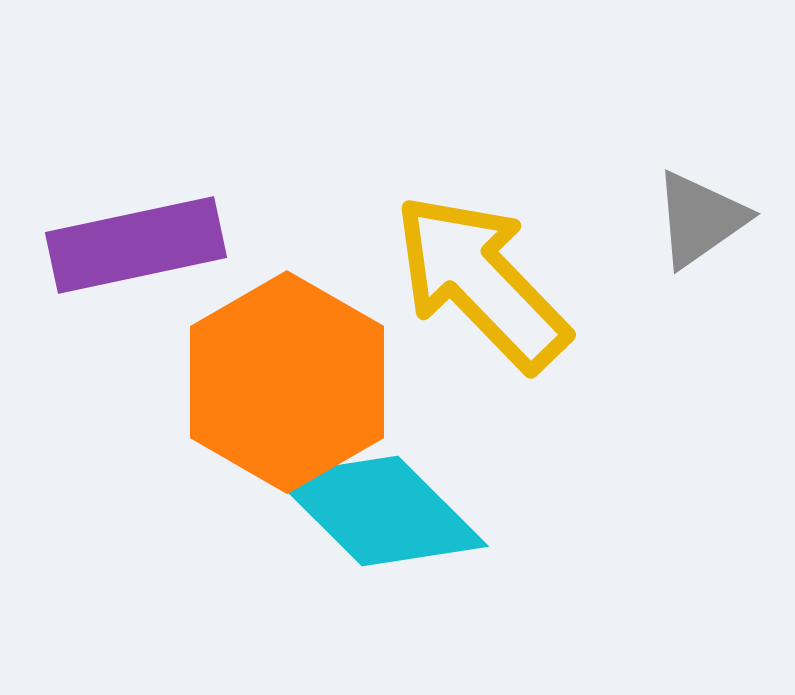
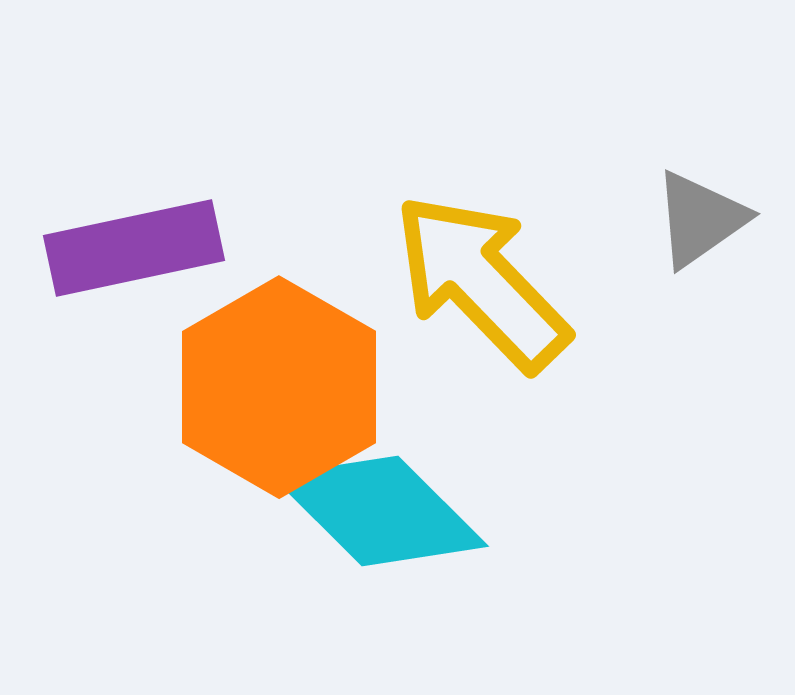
purple rectangle: moved 2 px left, 3 px down
orange hexagon: moved 8 px left, 5 px down
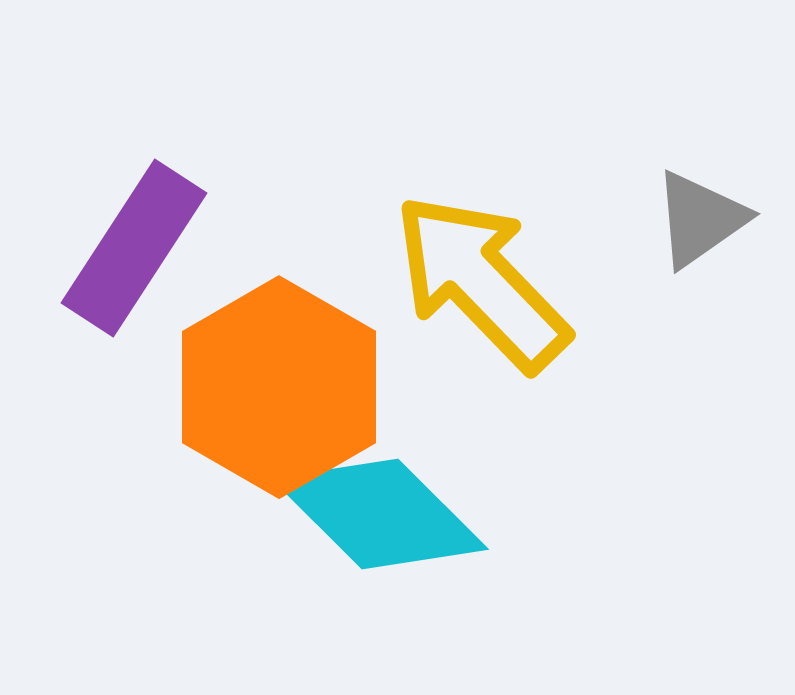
purple rectangle: rotated 45 degrees counterclockwise
cyan diamond: moved 3 px down
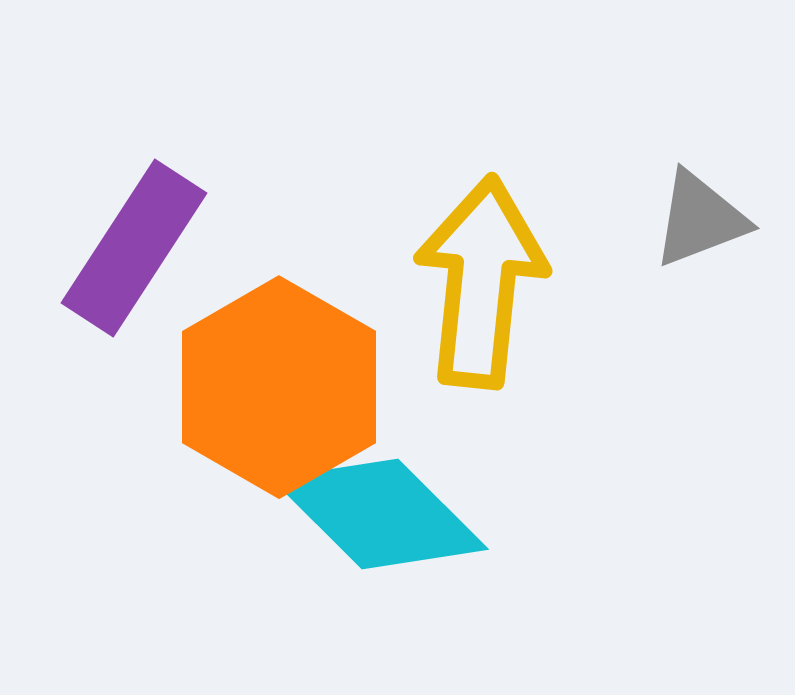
gray triangle: rotated 14 degrees clockwise
yellow arrow: rotated 50 degrees clockwise
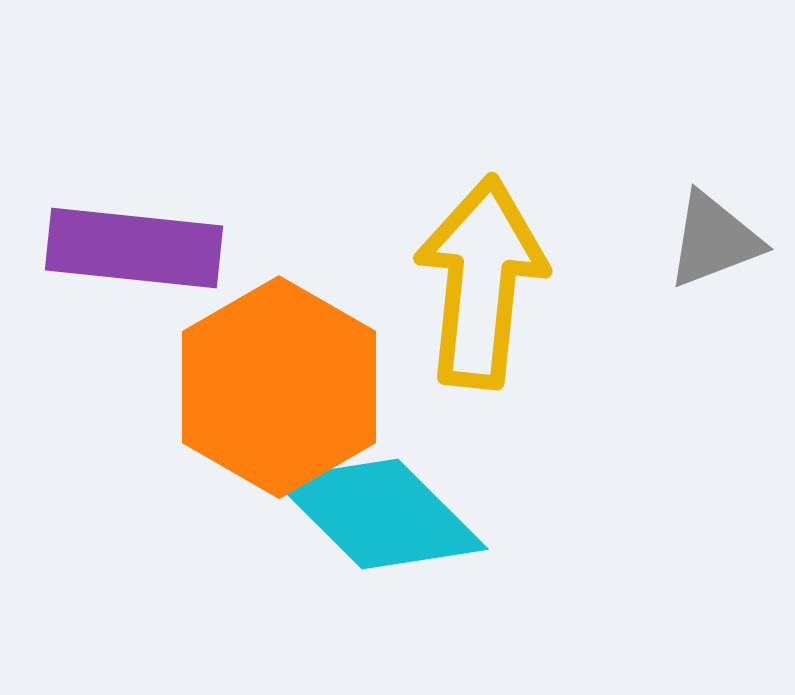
gray triangle: moved 14 px right, 21 px down
purple rectangle: rotated 63 degrees clockwise
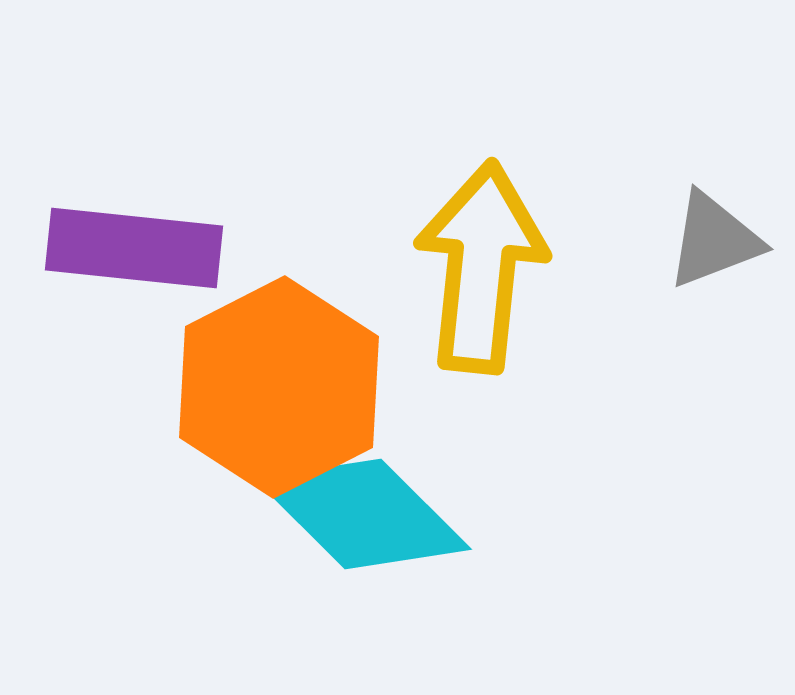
yellow arrow: moved 15 px up
orange hexagon: rotated 3 degrees clockwise
cyan diamond: moved 17 px left
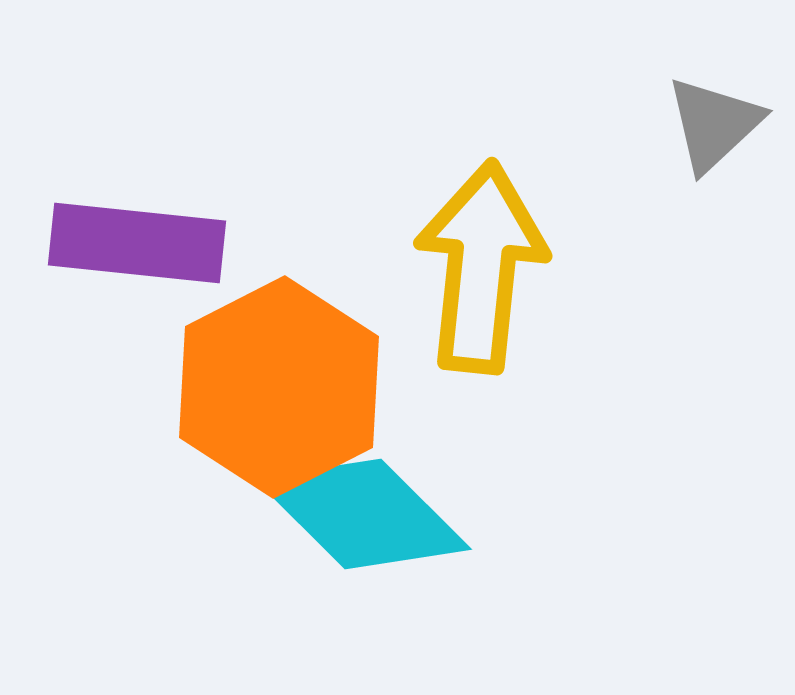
gray triangle: moved 116 px up; rotated 22 degrees counterclockwise
purple rectangle: moved 3 px right, 5 px up
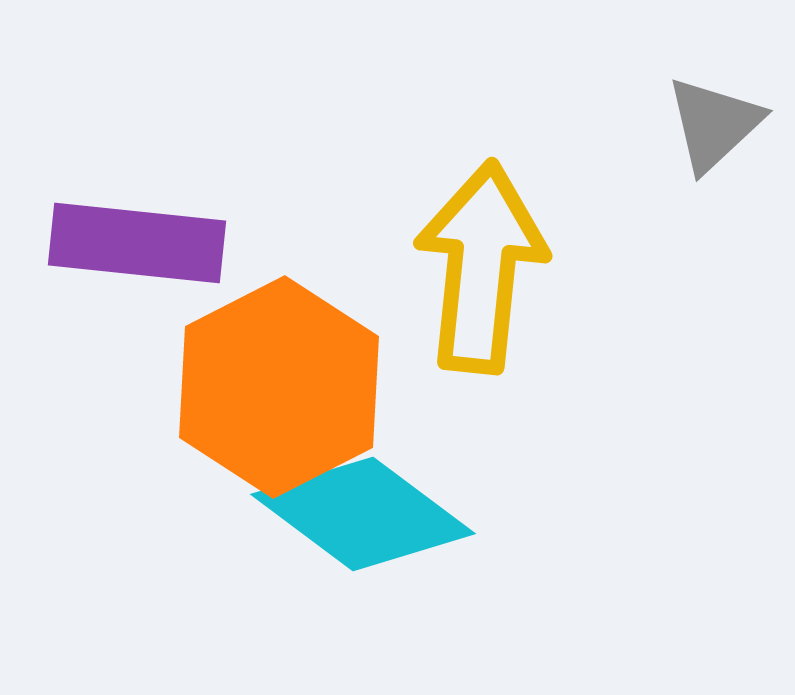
cyan diamond: rotated 8 degrees counterclockwise
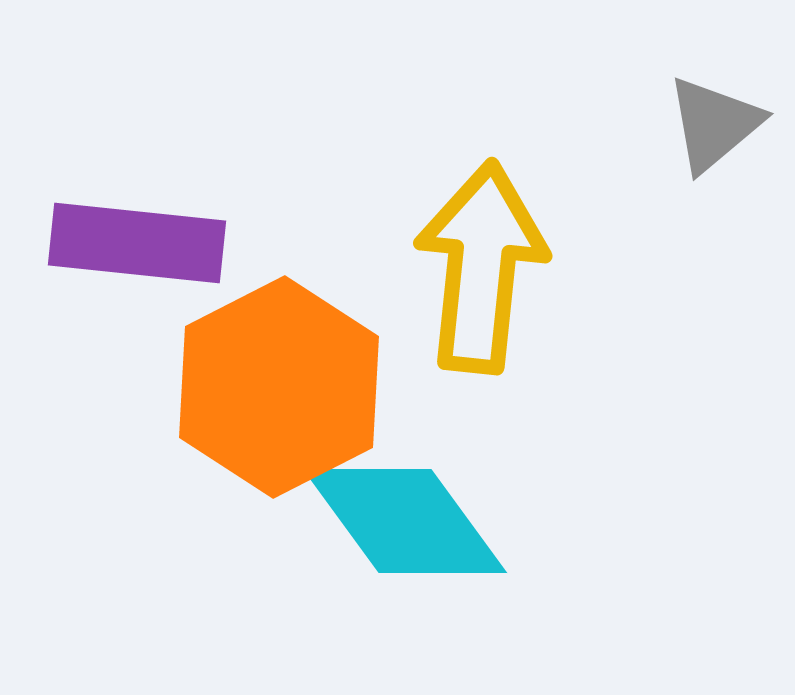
gray triangle: rotated 3 degrees clockwise
cyan diamond: moved 42 px right, 7 px down; rotated 17 degrees clockwise
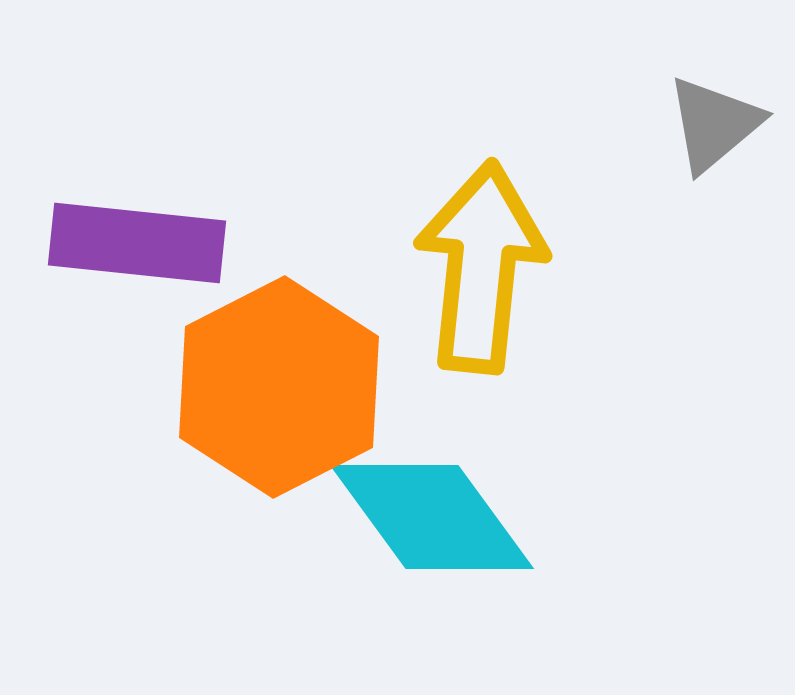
cyan diamond: moved 27 px right, 4 px up
